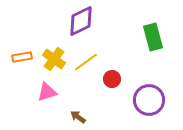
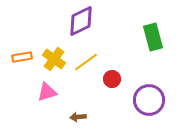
brown arrow: rotated 42 degrees counterclockwise
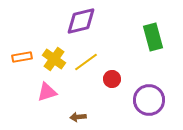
purple diamond: rotated 12 degrees clockwise
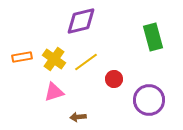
red circle: moved 2 px right
pink triangle: moved 7 px right
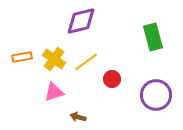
red circle: moved 2 px left
purple circle: moved 7 px right, 5 px up
brown arrow: rotated 21 degrees clockwise
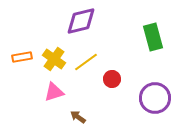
purple circle: moved 1 px left, 3 px down
brown arrow: rotated 21 degrees clockwise
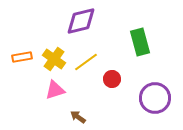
green rectangle: moved 13 px left, 5 px down
pink triangle: moved 1 px right, 2 px up
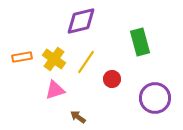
yellow line: rotated 20 degrees counterclockwise
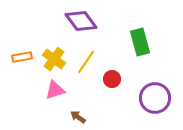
purple diamond: rotated 68 degrees clockwise
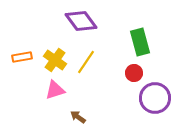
yellow cross: moved 1 px right, 1 px down
red circle: moved 22 px right, 6 px up
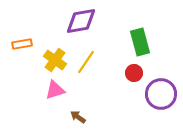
purple diamond: rotated 64 degrees counterclockwise
orange rectangle: moved 13 px up
purple circle: moved 6 px right, 4 px up
